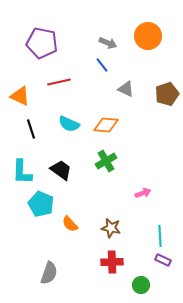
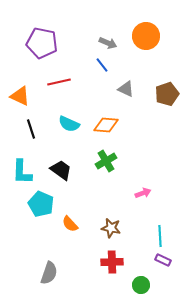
orange circle: moved 2 px left
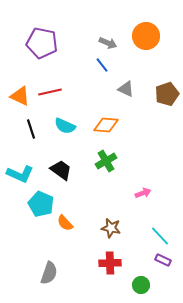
red line: moved 9 px left, 10 px down
cyan semicircle: moved 4 px left, 2 px down
cyan L-shape: moved 2 px left, 2 px down; rotated 68 degrees counterclockwise
orange semicircle: moved 5 px left, 1 px up
cyan line: rotated 40 degrees counterclockwise
red cross: moved 2 px left, 1 px down
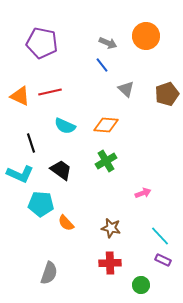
gray triangle: rotated 18 degrees clockwise
black line: moved 14 px down
cyan pentagon: rotated 20 degrees counterclockwise
orange semicircle: moved 1 px right
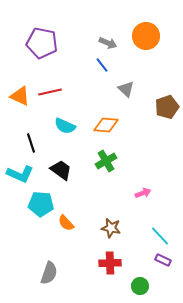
brown pentagon: moved 13 px down
green circle: moved 1 px left, 1 px down
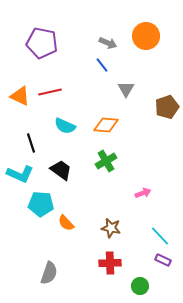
gray triangle: rotated 18 degrees clockwise
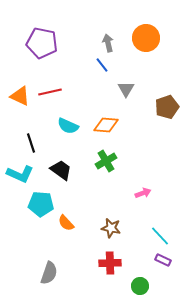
orange circle: moved 2 px down
gray arrow: rotated 126 degrees counterclockwise
cyan semicircle: moved 3 px right
